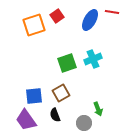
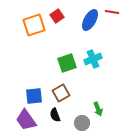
gray circle: moved 2 px left
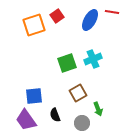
brown square: moved 17 px right
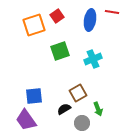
blue ellipse: rotated 20 degrees counterclockwise
green square: moved 7 px left, 12 px up
black semicircle: moved 9 px right, 6 px up; rotated 80 degrees clockwise
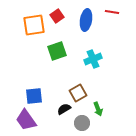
blue ellipse: moved 4 px left
orange square: rotated 10 degrees clockwise
green square: moved 3 px left
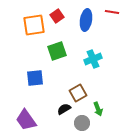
blue square: moved 1 px right, 18 px up
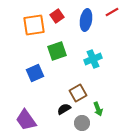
red line: rotated 40 degrees counterclockwise
blue square: moved 5 px up; rotated 18 degrees counterclockwise
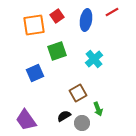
cyan cross: moved 1 px right; rotated 18 degrees counterclockwise
black semicircle: moved 7 px down
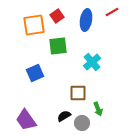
green square: moved 1 px right, 5 px up; rotated 12 degrees clockwise
cyan cross: moved 2 px left, 3 px down
brown square: rotated 30 degrees clockwise
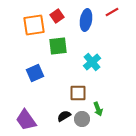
gray circle: moved 4 px up
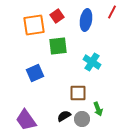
red line: rotated 32 degrees counterclockwise
cyan cross: rotated 18 degrees counterclockwise
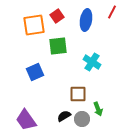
blue square: moved 1 px up
brown square: moved 1 px down
